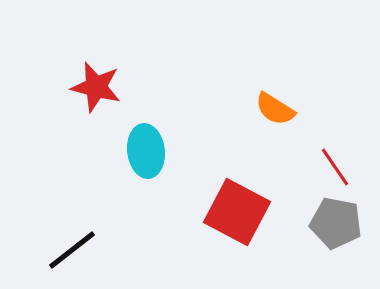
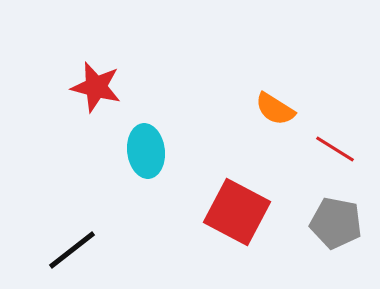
red line: moved 18 px up; rotated 24 degrees counterclockwise
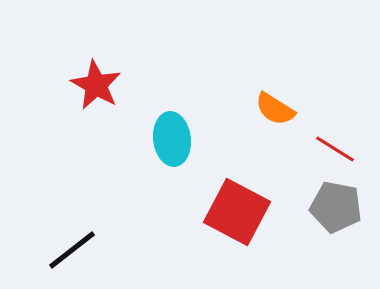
red star: moved 2 px up; rotated 15 degrees clockwise
cyan ellipse: moved 26 px right, 12 px up
gray pentagon: moved 16 px up
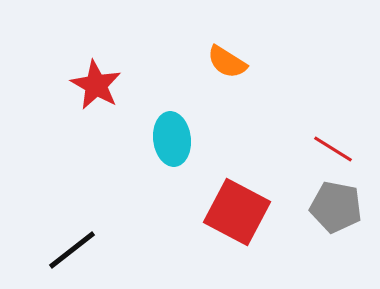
orange semicircle: moved 48 px left, 47 px up
red line: moved 2 px left
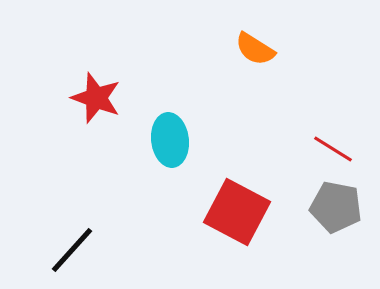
orange semicircle: moved 28 px right, 13 px up
red star: moved 13 px down; rotated 9 degrees counterclockwise
cyan ellipse: moved 2 px left, 1 px down
black line: rotated 10 degrees counterclockwise
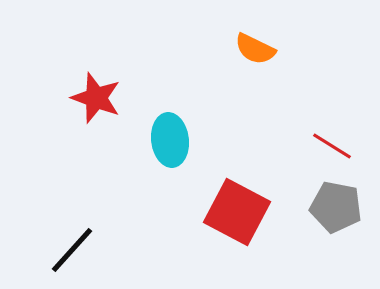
orange semicircle: rotated 6 degrees counterclockwise
red line: moved 1 px left, 3 px up
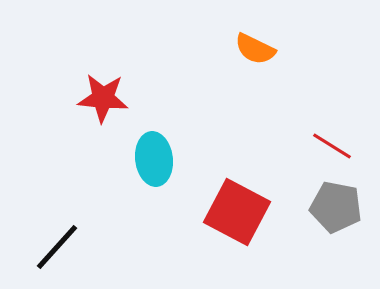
red star: moved 7 px right; rotated 15 degrees counterclockwise
cyan ellipse: moved 16 px left, 19 px down
black line: moved 15 px left, 3 px up
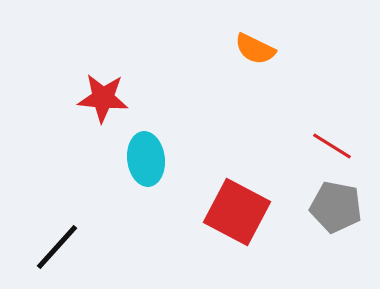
cyan ellipse: moved 8 px left
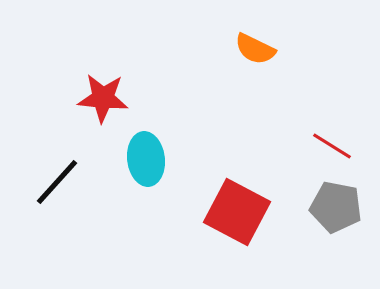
black line: moved 65 px up
